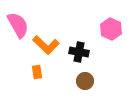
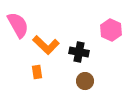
pink hexagon: moved 1 px down
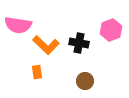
pink semicircle: rotated 128 degrees clockwise
pink hexagon: rotated 15 degrees clockwise
black cross: moved 9 px up
